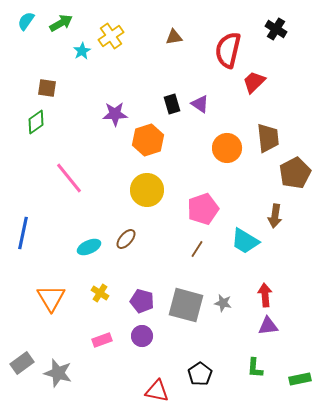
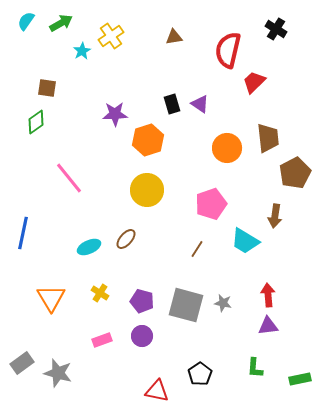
pink pentagon at (203, 209): moved 8 px right, 5 px up
red arrow at (265, 295): moved 3 px right
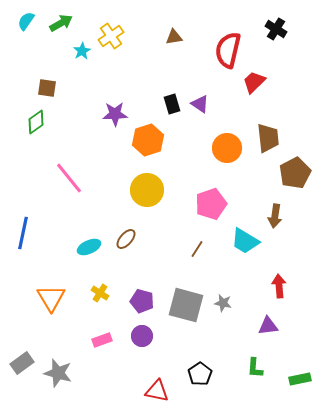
red arrow at (268, 295): moved 11 px right, 9 px up
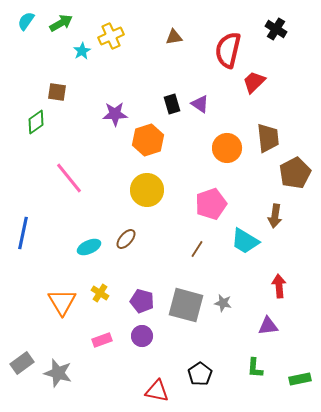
yellow cross at (111, 36): rotated 10 degrees clockwise
brown square at (47, 88): moved 10 px right, 4 px down
orange triangle at (51, 298): moved 11 px right, 4 px down
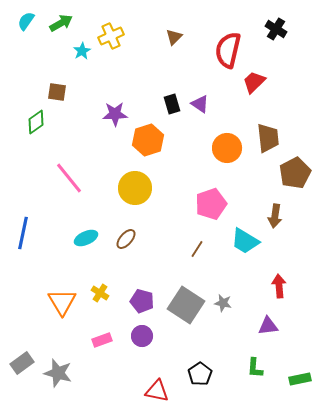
brown triangle at (174, 37): rotated 36 degrees counterclockwise
yellow circle at (147, 190): moved 12 px left, 2 px up
cyan ellipse at (89, 247): moved 3 px left, 9 px up
gray square at (186, 305): rotated 18 degrees clockwise
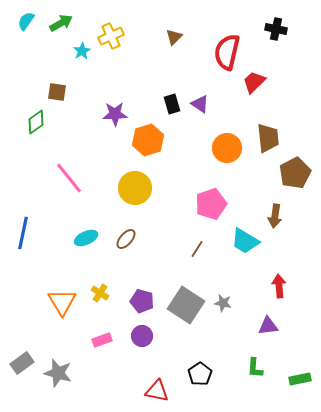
black cross at (276, 29): rotated 20 degrees counterclockwise
red semicircle at (228, 50): moved 1 px left, 2 px down
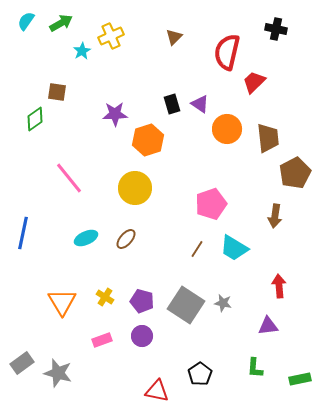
green diamond at (36, 122): moved 1 px left, 3 px up
orange circle at (227, 148): moved 19 px up
cyan trapezoid at (245, 241): moved 11 px left, 7 px down
yellow cross at (100, 293): moved 5 px right, 4 px down
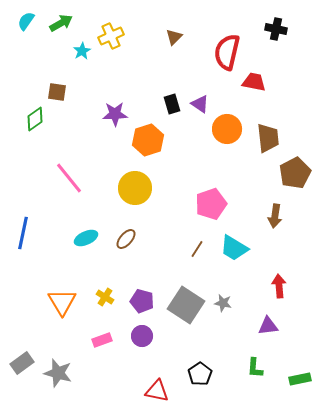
red trapezoid at (254, 82): rotated 55 degrees clockwise
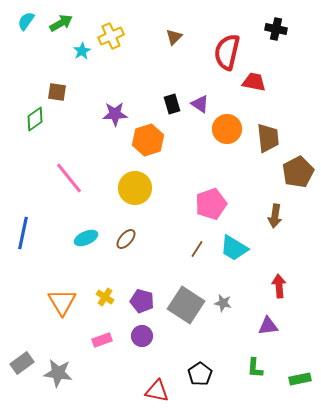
brown pentagon at (295, 173): moved 3 px right, 1 px up
gray star at (58, 373): rotated 8 degrees counterclockwise
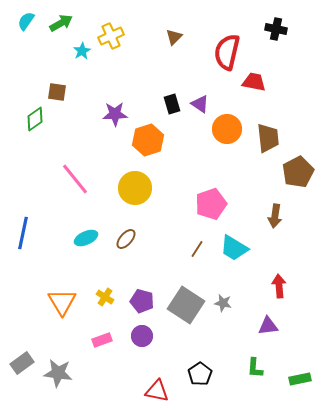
pink line at (69, 178): moved 6 px right, 1 px down
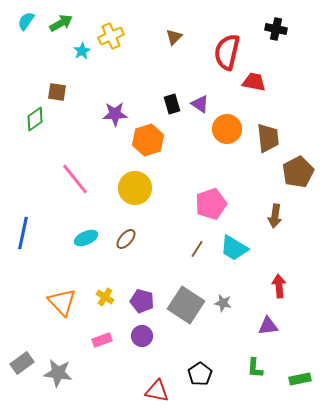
orange triangle at (62, 302): rotated 12 degrees counterclockwise
